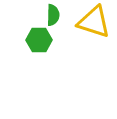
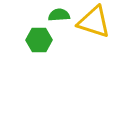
green semicircle: moved 6 px right; rotated 95 degrees counterclockwise
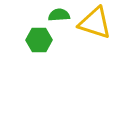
yellow triangle: moved 1 px right, 1 px down
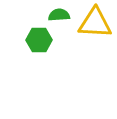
yellow triangle: rotated 15 degrees counterclockwise
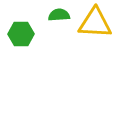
green hexagon: moved 18 px left, 6 px up
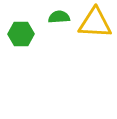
green semicircle: moved 2 px down
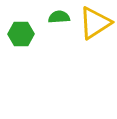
yellow triangle: rotated 36 degrees counterclockwise
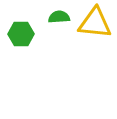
yellow triangle: rotated 39 degrees clockwise
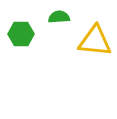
yellow triangle: moved 18 px down
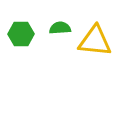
green semicircle: moved 1 px right, 11 px down
